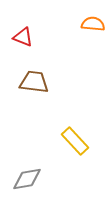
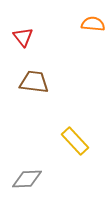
red triangle: rotated 30 degrees clockwise
gray diamond: rotated 8 degrees clockwise
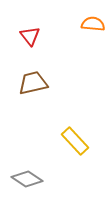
red triangle: moved 7 px right, 1 px up
brown trapezoid: moved 1 px left, 1 px down; rotated 20 degrees counterclockwise
gray diamond: rotated 36 degrees clockwise
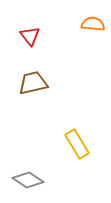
yellow rectangle: moved 2 px right, 3 px down; rotated 12 degrees clockwise
gray diamond: moved 1 px right, 1 px down
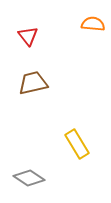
red triangle: moved 2 px left
gray diamond: moved 1 px right, 2 px up
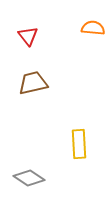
orange semicircle: moved 4 px down
yellow rectangle: moved 2 px right; rotated 28 degrees clockwise
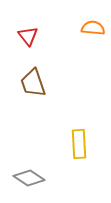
brown trapezoid: rotated 96 degrees counterclockwise
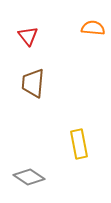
brown trapezoid: rotated 24 degrees clockwise
yellow rectangle: rotated 8 degrees counterclockwise
gray diamond: moved 1 px up
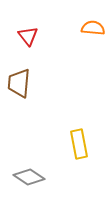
brown trapezoid: moved 14 px left
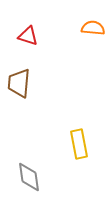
red triangle: rotated 35 degrees counterclockwise
gray diamond: rotated 48 degrees clockwise
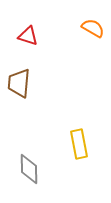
orange semicircle: rotated 25 degrees clockwise
gray diamond: moved 8 px up; rotated 8 degrees clockwise
